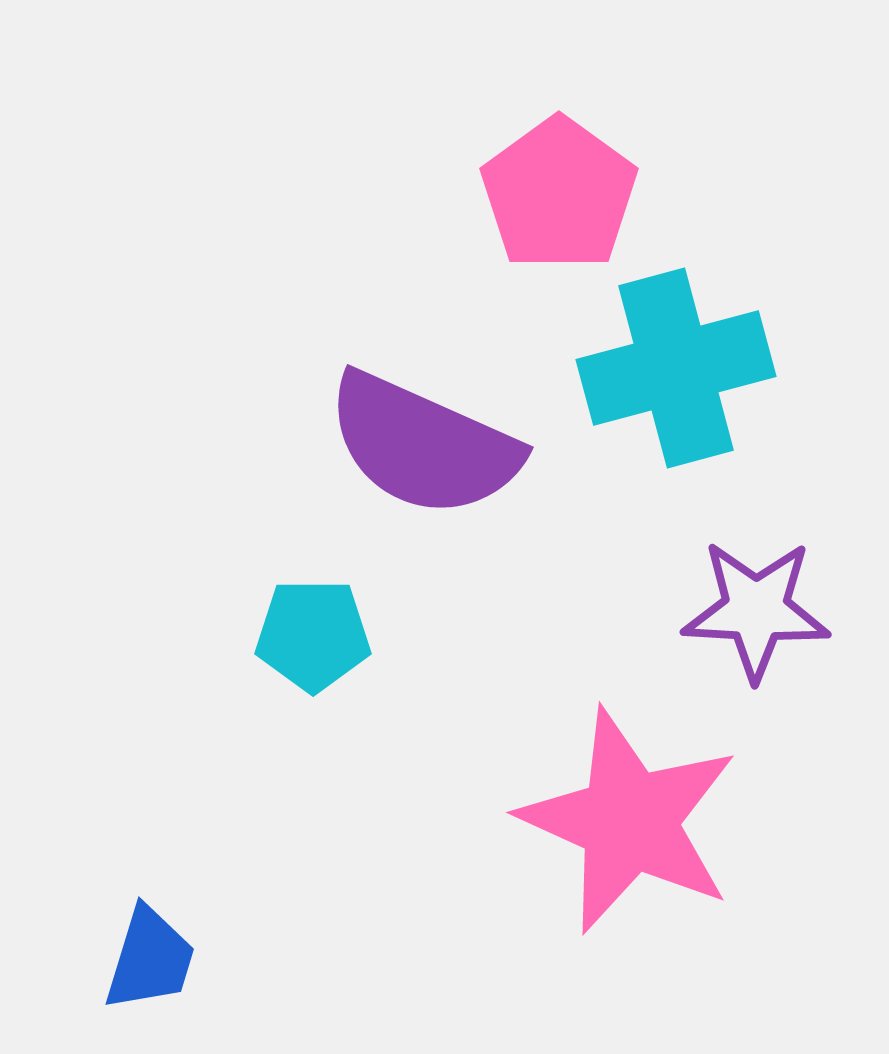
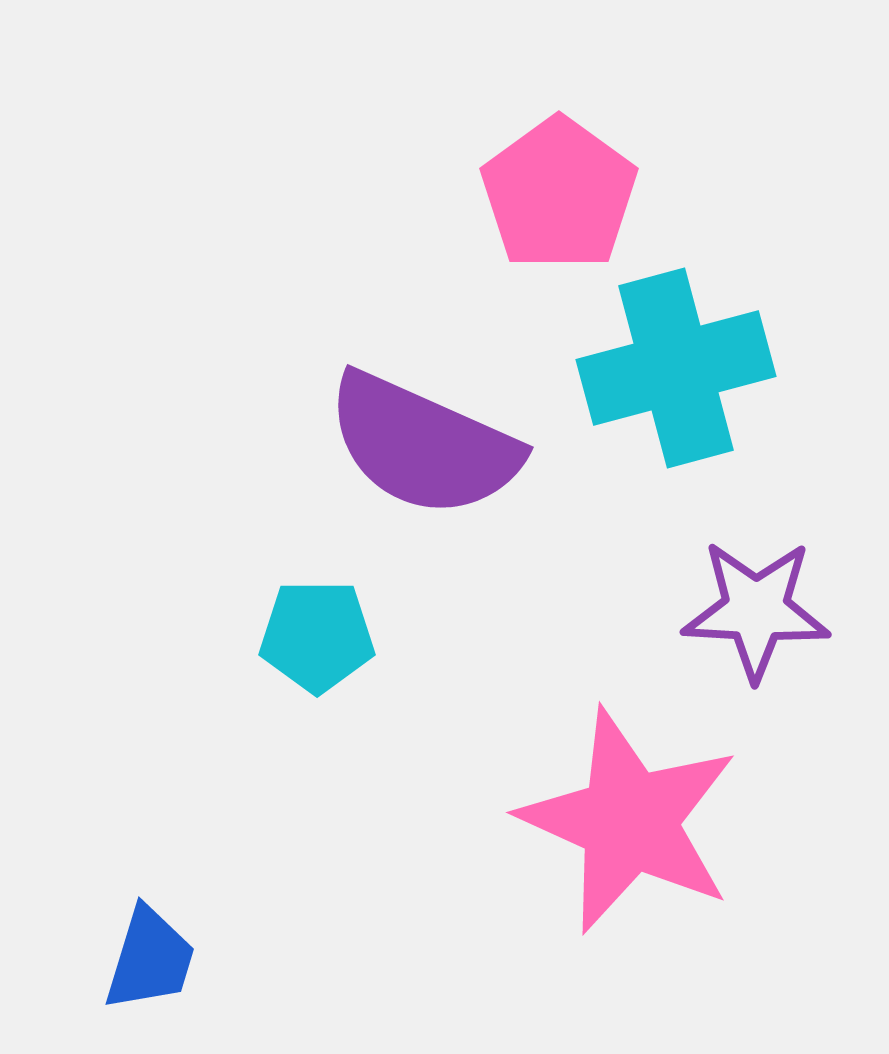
cyan pentagon: moved 4 px right, 1 px down
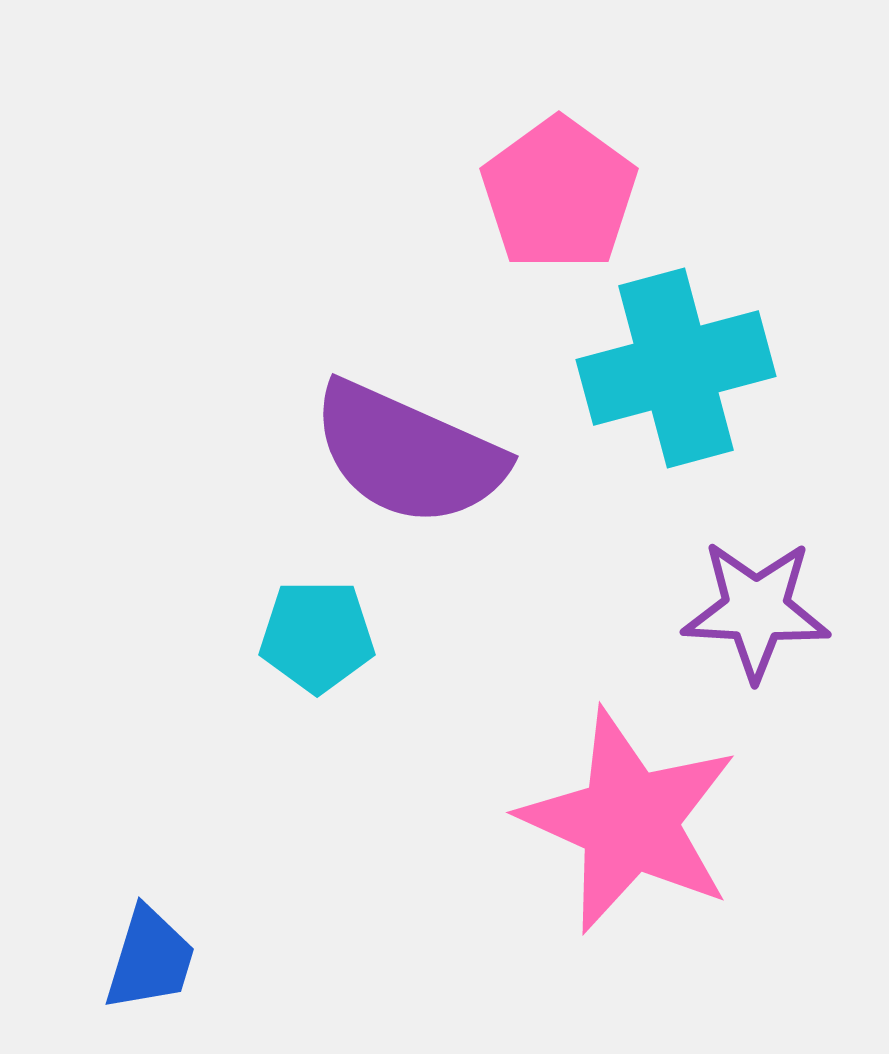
purple semicircle: moved 15 px left, 9 px down
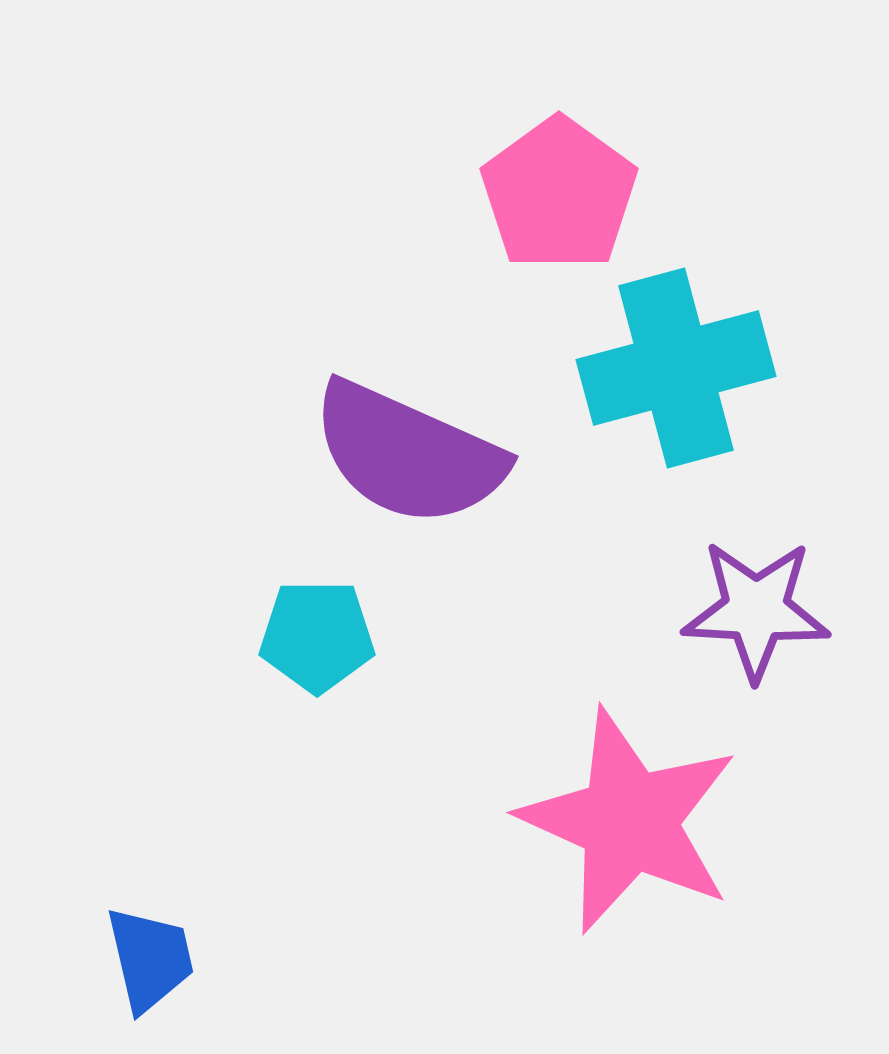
blue trapezoid: rotated 30 degrees counterclockwise
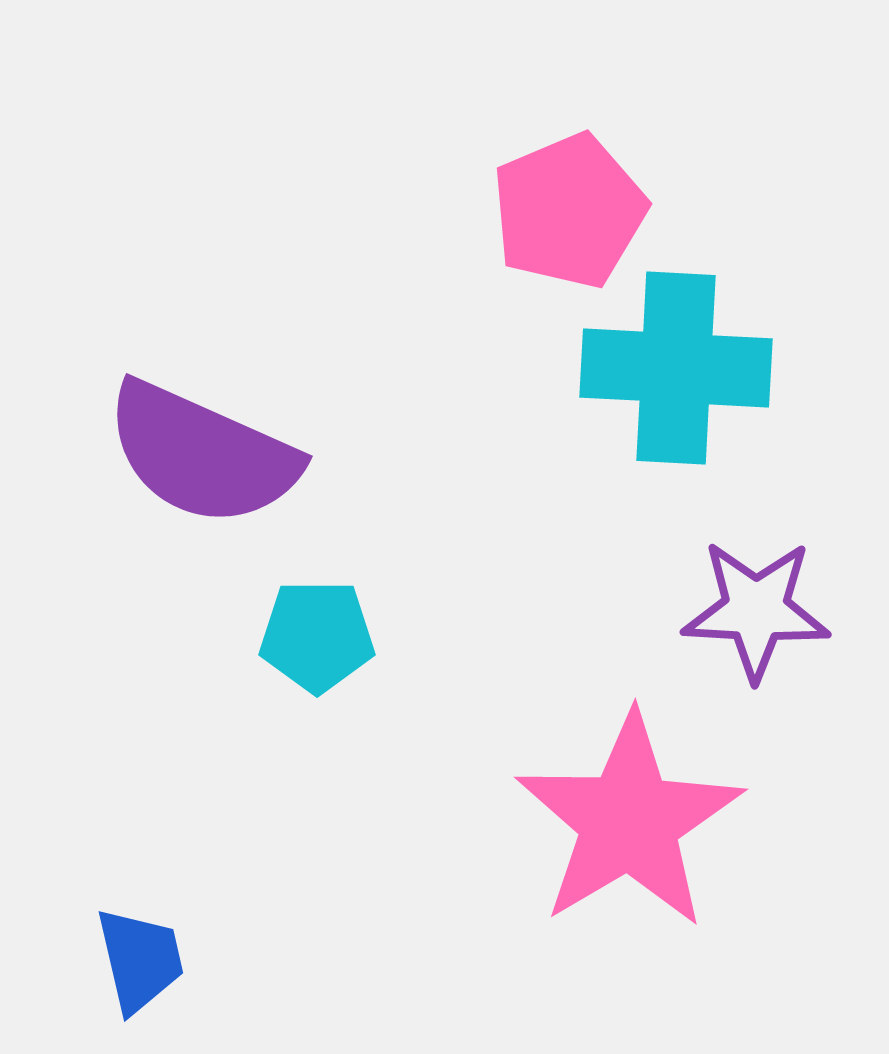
pink pentagon: moved 10 px right, 17 px down; rotated 13 degrees clockwise
cyan cross: rotated 18 degrees clockwise
purple semicircle: moved 206 px left
pink star: rotated 17 degrees clockwise
blue trapezoid: moved 10 px left, 1 px down
